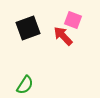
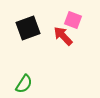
green semicircle: moved 1 px left, 1 px up
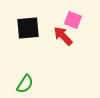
black square: rotated 15 degrees clockwise
green semicircle: moved 1 px right
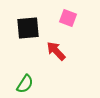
pink square: moved 5 px left, 2 px up
red arrow: moved 7 px left, 15 px down
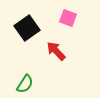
black square: moved 1 px left; rotated 30 degrees counterclockwise
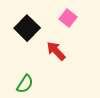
pink square: rotated 18 degrees clockwise
black square: rotated 10 degrees counterclockwise
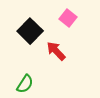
black square: moved 3 px right, 3 px down
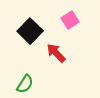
pink square: moved 2 px right, 2 px down; rotated 18 degrees clockwise
red arrow: moved 2 px down
